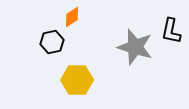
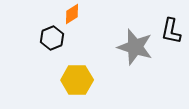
orange diamond: moved 3 px up
black hexagon: moved 4 px up; rotated 10 degrees counterclockwise
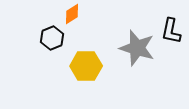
gray star: moved 2 px right, 1 px down
yellow hexagon: moved 9 px right, 14 px up
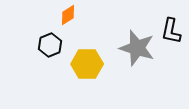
orange diamond: moved 4 px left, 1 px down
black hexagon: moved 2 px left, 7 px down
yellow hexagon: moved 1 px right, 2 px up
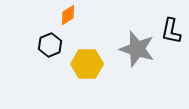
gray star: moved 1 px down
